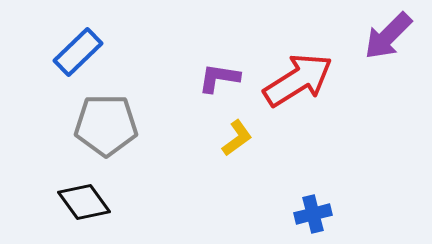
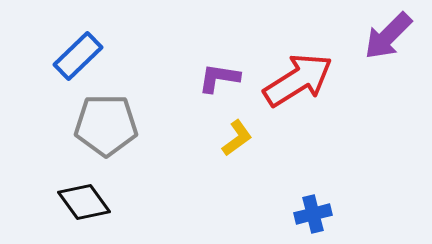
blue rectangle: moved 4 px down
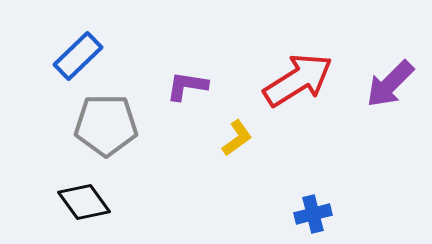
purple arrow: moved 2 px right, 48 px down
purple L-shape: moved 32 px left, 8 px down
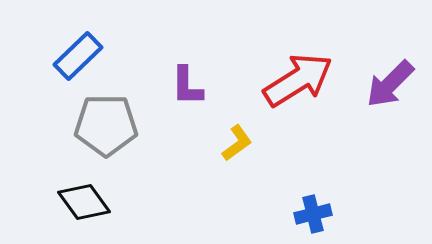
purple L-shape: rotated 99 degrees counterclockwise
yellow L-shape: moved 5 px down
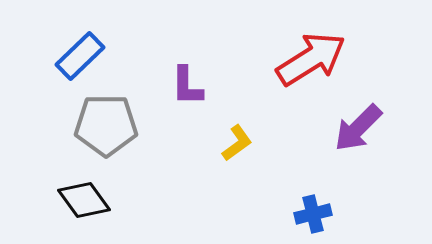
blue rectangle: moved 2 px right
red arrow: moved 13 px right, 21 px up
purple arrow: moved 32 px left, 44 px down
black diamond: moved 2 px up
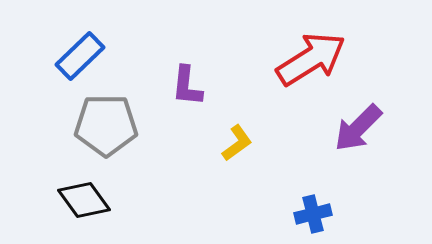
purple L-shape: rotated 6 degrees clockwise
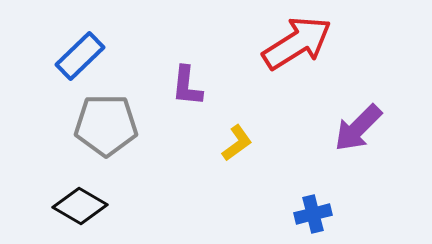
red arrow: moved 14 px left, 16 px up
black diamond: moved 4 px left, 6 px down; rotated 24 degrees counterclockwise
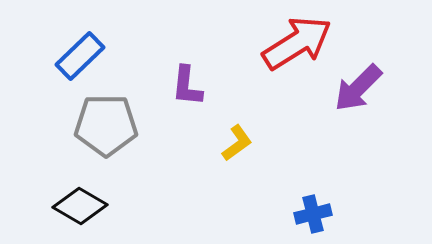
purple arrow: moved 40 px up
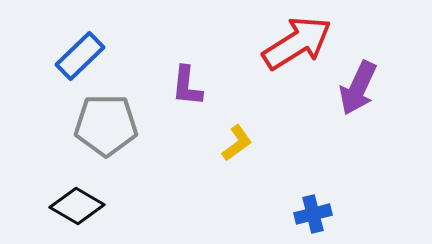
purple arrow: rotated 20 degrees counterclockwise
black diamond: moved 3 px left
